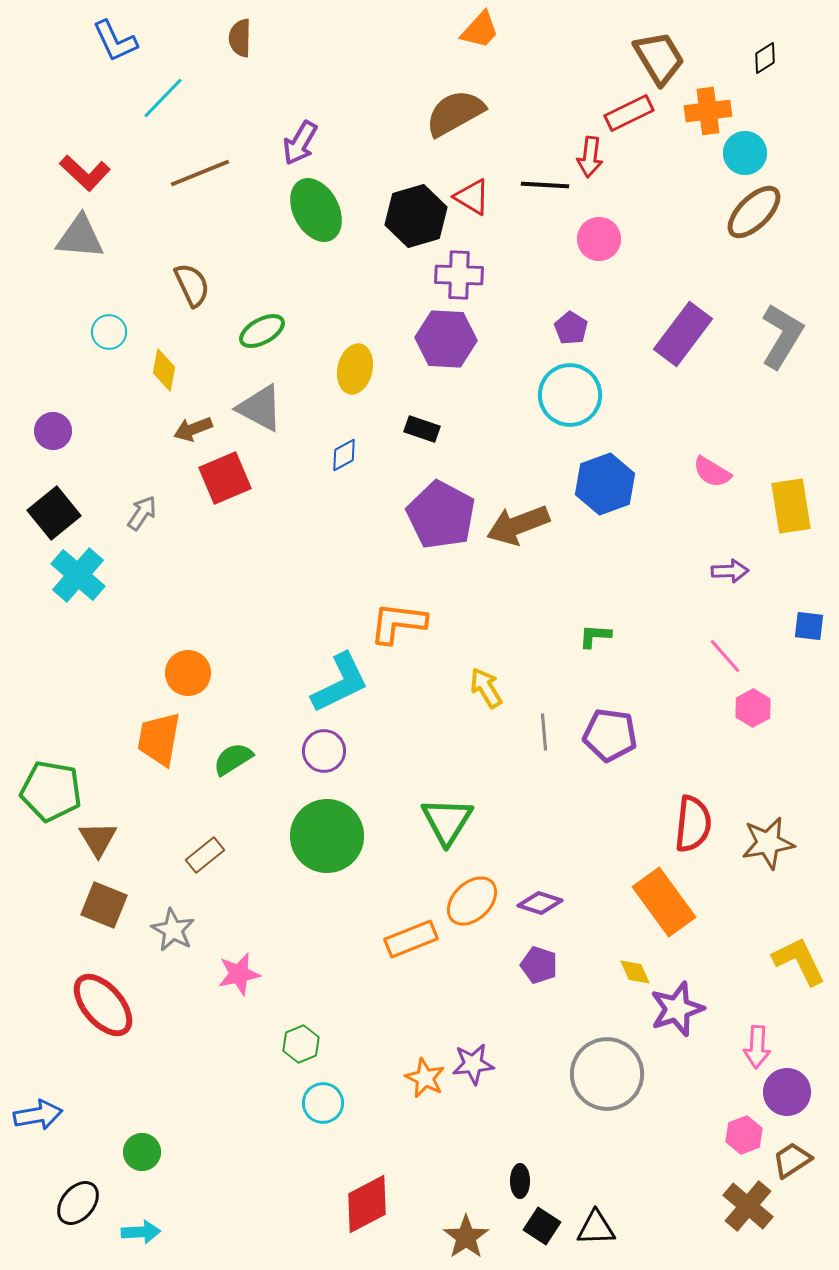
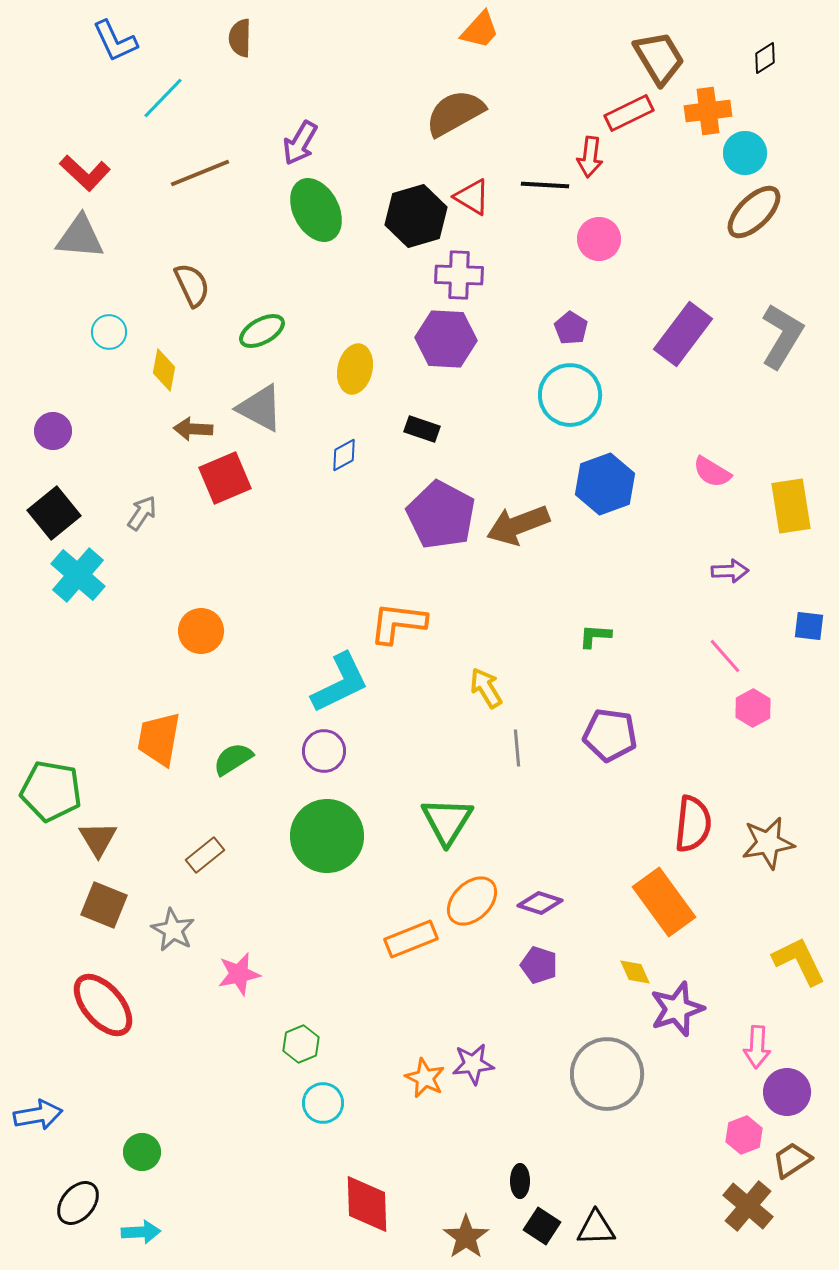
brown arrow at (193, 429): rotated 24 degrees clockwise
orange circle at (188, 673): moved 13 px right, 42 px up
gray line at (544, 732): moved 27 px left, 16 px down
red diamond at (367, 1204): rotated 64 degrees counterclockwise
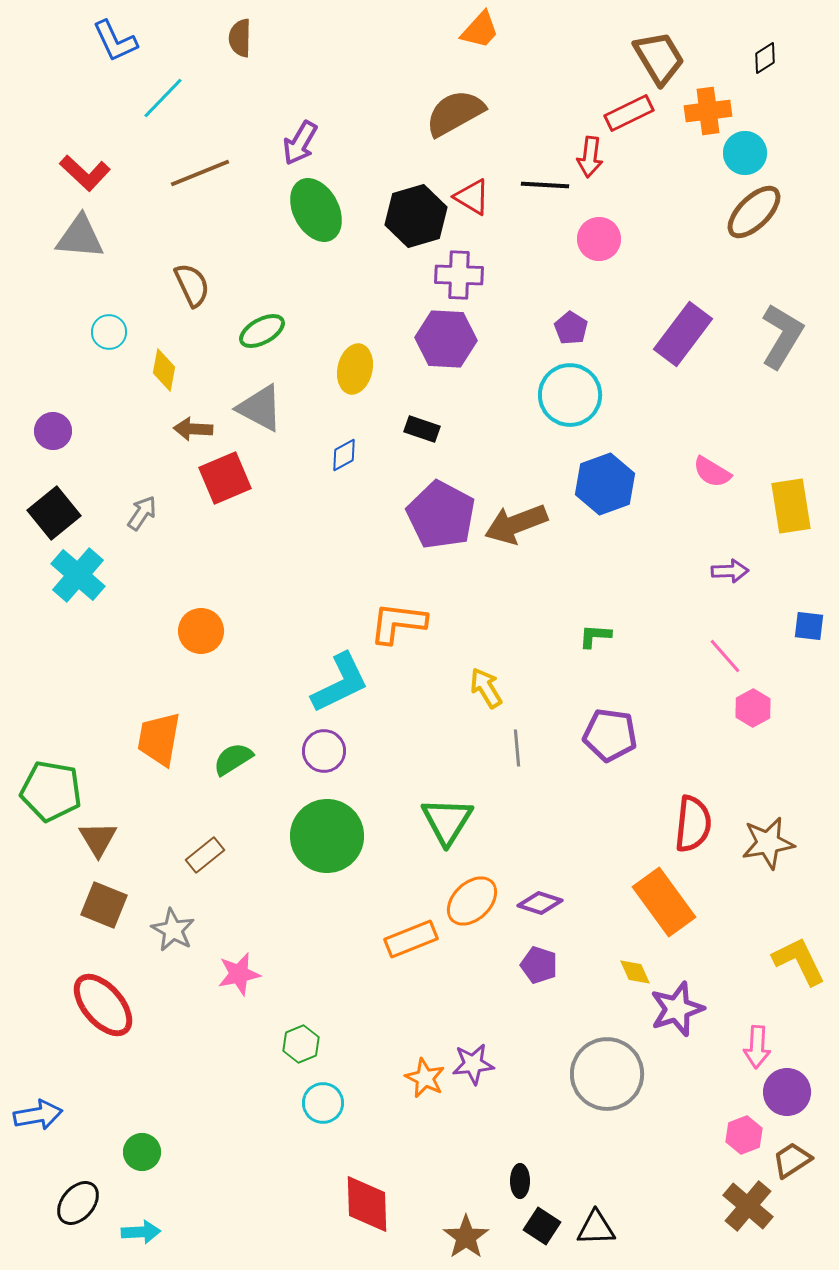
brown arrow at (518, 525): moved 2 px left, 1 px up
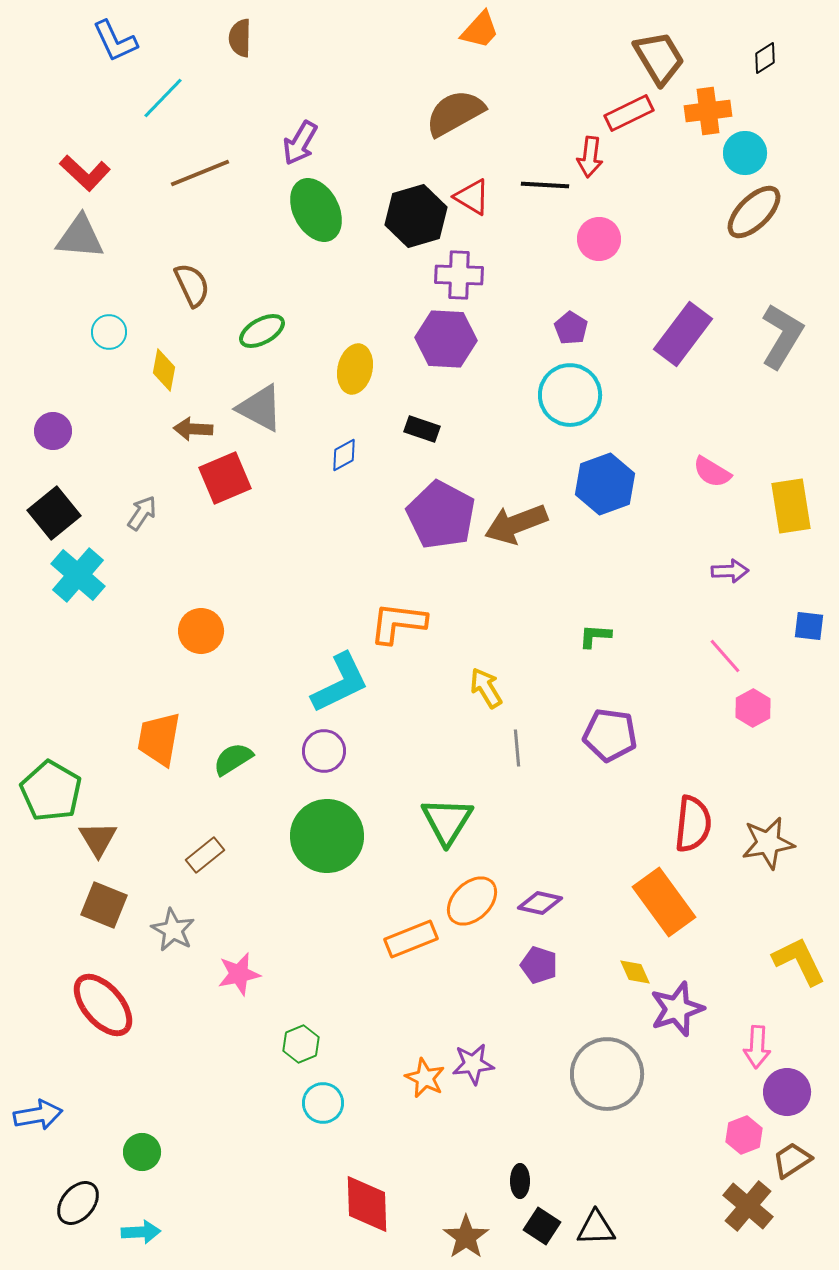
green pentagon at (51, 791): rotated 20 degrees clockwise
purple diamond at (540, 903): rotated 6 degrees counterclockwise
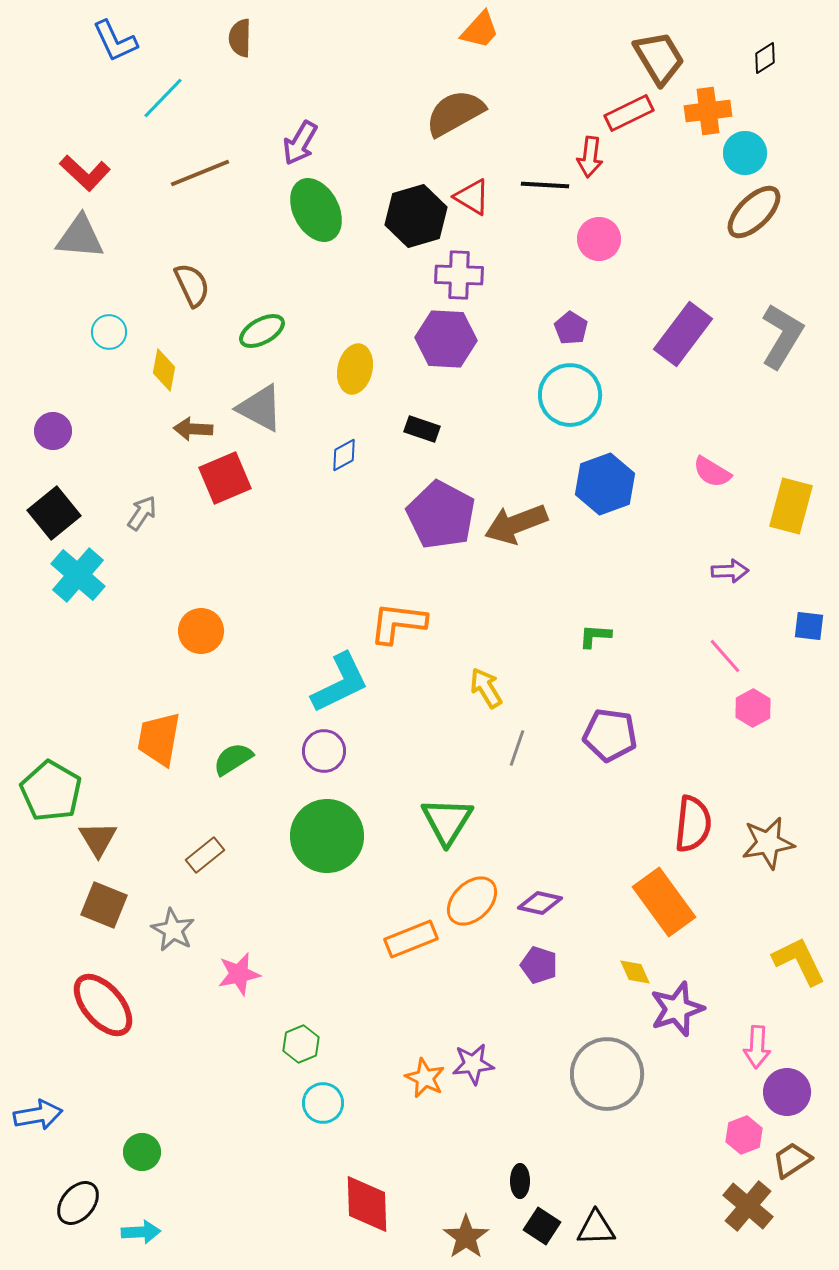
yellow rectangle at (791, 506): rotated 24 degrees clockwise
gray line at (517, 748): rotated 24 degrees clockwise
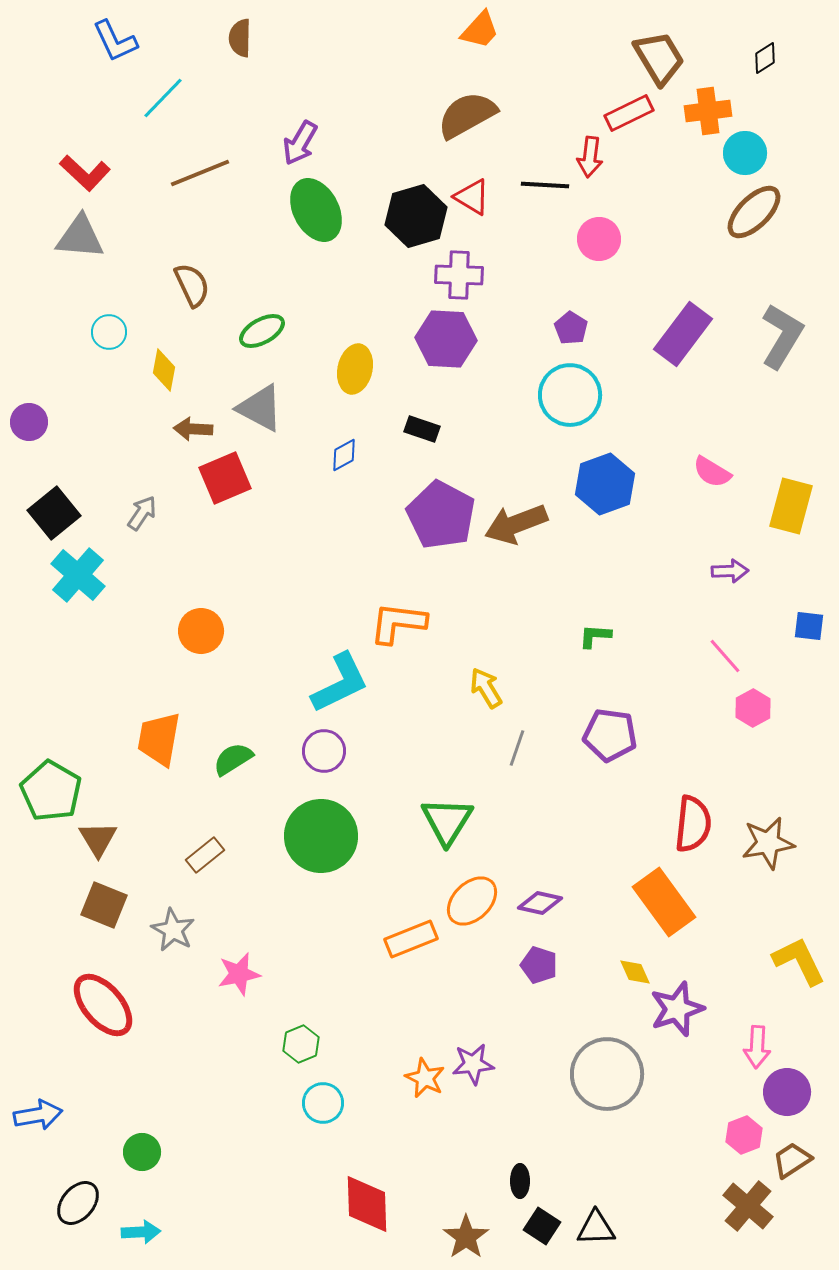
brown semicircle at (455, 113): moved 12 px right, 2 px down
purple circle at (53, 431): moved 24 px left, 9 px up
green circle at (327, 836): moved 6 px left
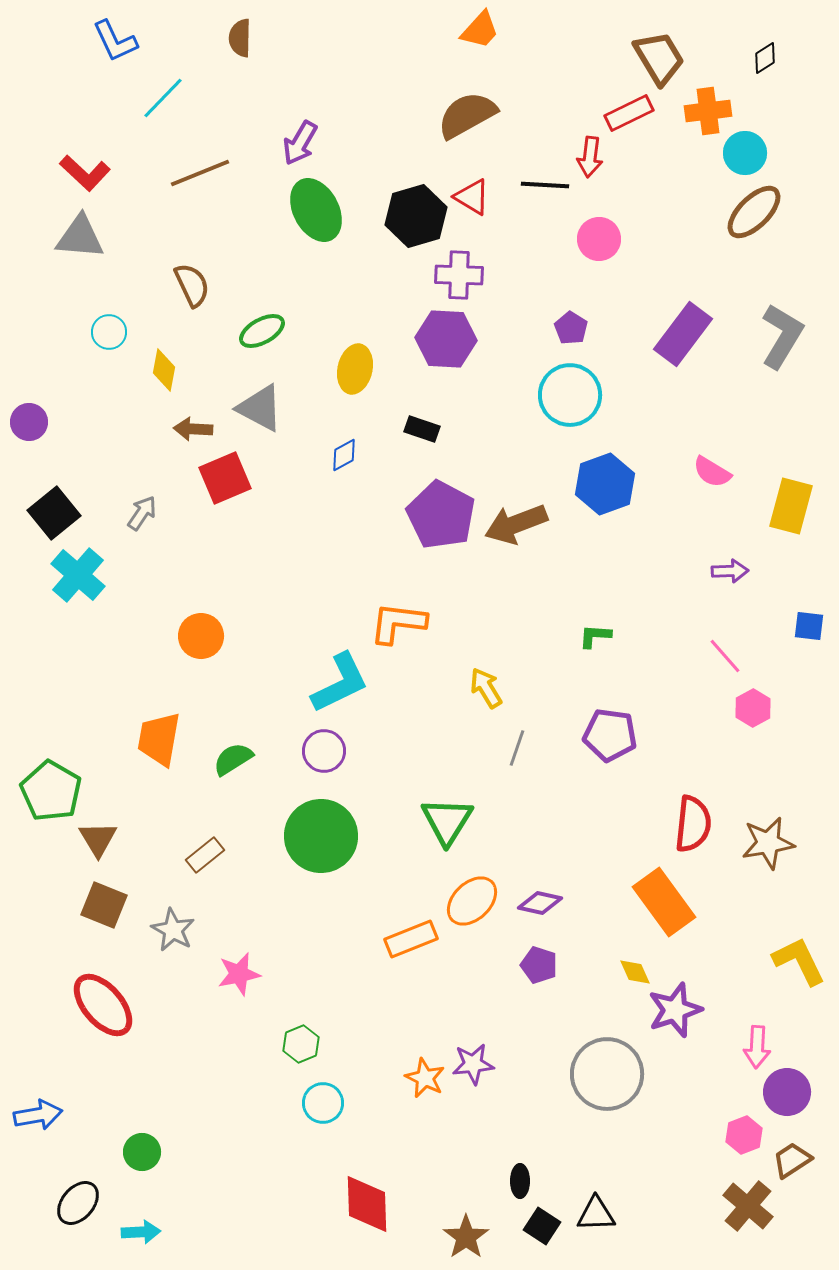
orange circle at (201, 631): moved 5 px down
purple star at (677, 1009): moved 2 px left, 1 px down
black triangle at (596, 1228): moved 14 px up
